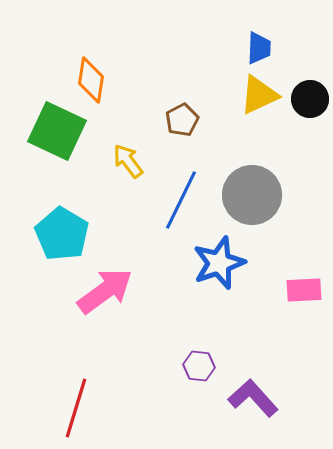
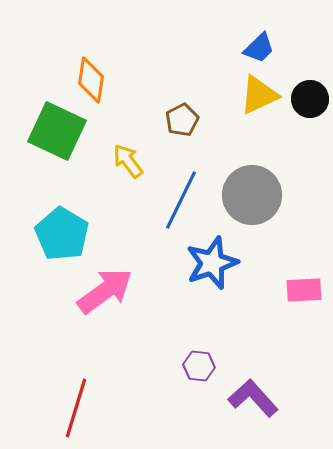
blue trapezoid: rotated 44 degrees clockwise
blue star: moved 7 px left
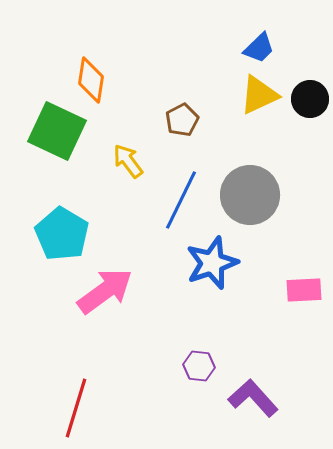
gray circle: moved 2 px left
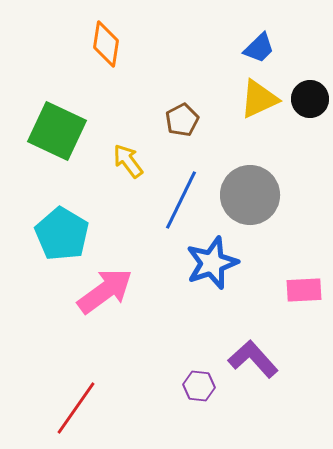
orange diamond: moved 15 px right, 36 px up
yellow triangle: moved 4 px down
purple hexagon: moved 20 px down
purple L-shape: moved 39 px up
red line: rotated 18 degrees clockwise
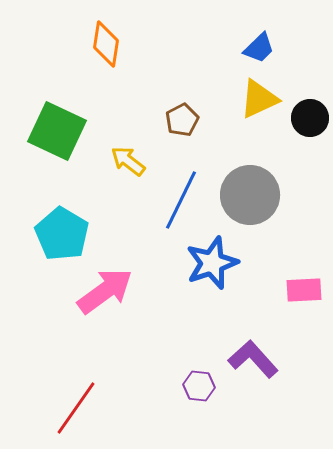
black circle: moved 19 px down
yellow arrow: rotated 15 degrees counterclockwise
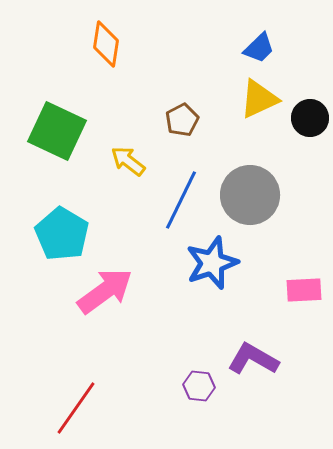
purple L-shape: rotated 18 degrees counterclockwise
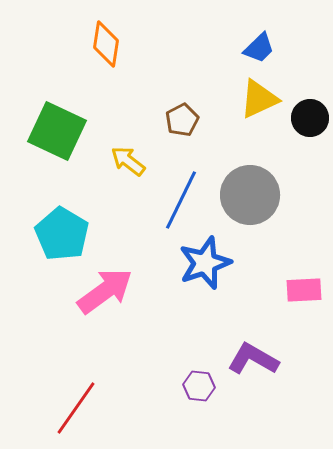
blue star: moved 7 px left
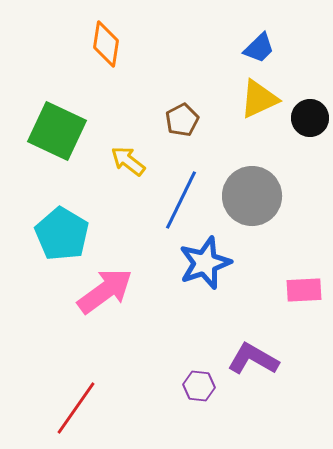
gray circle: moved 2 px right, 1 px down
